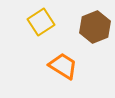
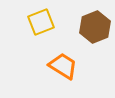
yellow square: rotated 12 degrees clockwise
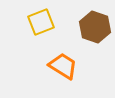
brown hexagon: rotated 20 degrees counterclockwise
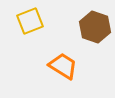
yellow square: moved 11 px left, 1 px up
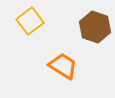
yellow square: rotated 16 degrees counterclockwise
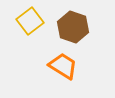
brown hexagon: moved 22 px left
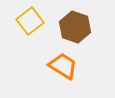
brown hexagon: moved 2 px right
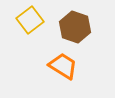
yellow square: moved 1 px up
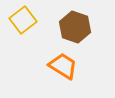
yellow square: moved 7 px left
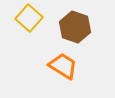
yellow square: moved 6 px right, 2 px up; rotated 12 degrees counterclockwise
